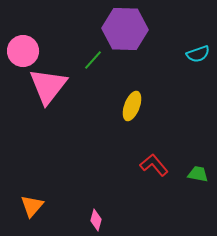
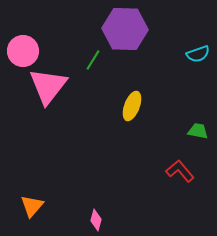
green line: rotated 10 degrees counterclockwise
red L-shape: moved 26 px right, 6 px down
green trapezoid: moved 43 px up
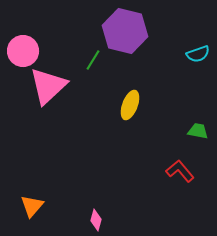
purple hexagon: moved 2 px down; rotated 12 degrees clockwise
pink triangle: rotated 9 degrees clockwise
yellow ellipse: moved 2 px left, 1 px up
